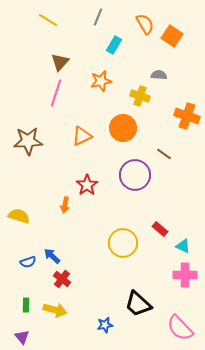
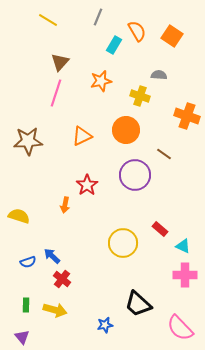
orange semicircle: moved 8 px left, 7 px down
orange circle: moved 3 px right, 2 px down
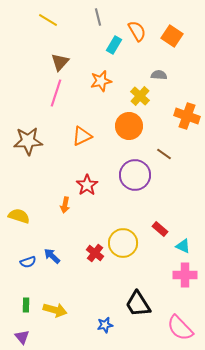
gray line: rotated 36 degrees counterclockwise
yellow cross: rotated 24 degrees clockwise
orange circle: moved 3 px right, 4 px up
red cross: moved 33 px right, 26 px up
black trapezoid: rotated 16 degrees clockwise
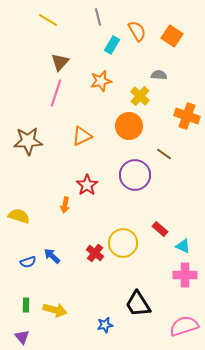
cyan rectangle: moved 2 px left
pink semicircle: moved 4 px right, 2 px up; rotated 116 degrees clockwise
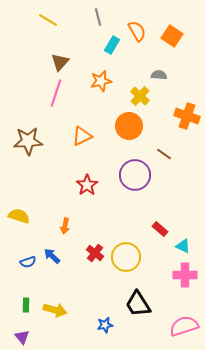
orange arrow: moved 21 px down
yellow circle: moved 3 px right, 14 px down
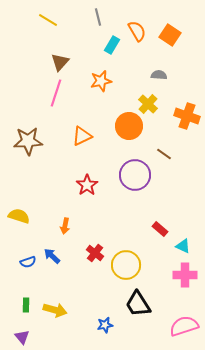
orange square: moved 2 px left, 1 px up
yellow cross: moved 8 px right, 8 px down
yellow circle: moved 8 px down
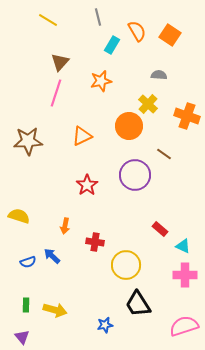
red cross: moved 11 px up; rotated 30 degrees counterclockwise
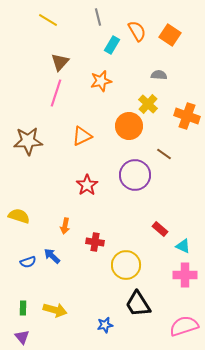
green rectangle: moved 3 px left, 3 px down
